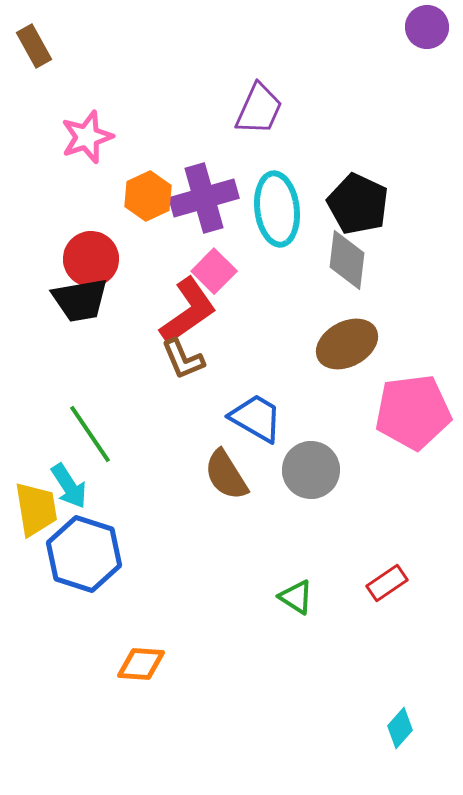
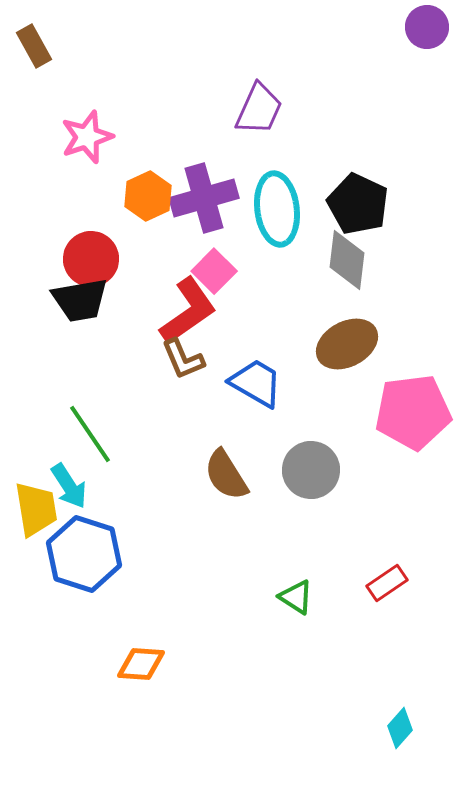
blue trapezoid: moved 35 px up
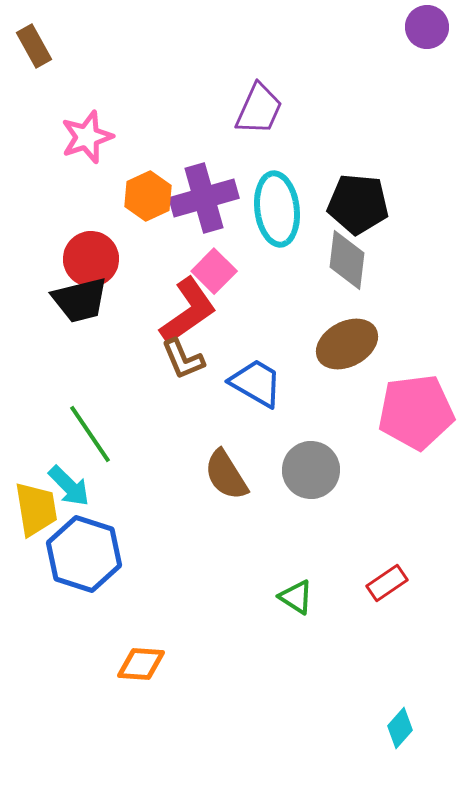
black pentagon: rotated 20 degrees counterclockwise
black trapezoid: rotated 4 degrees counterclockwise
pink pentagon: moved 3 px right
cyan arrow: rotated 12 degrees counterclockwise
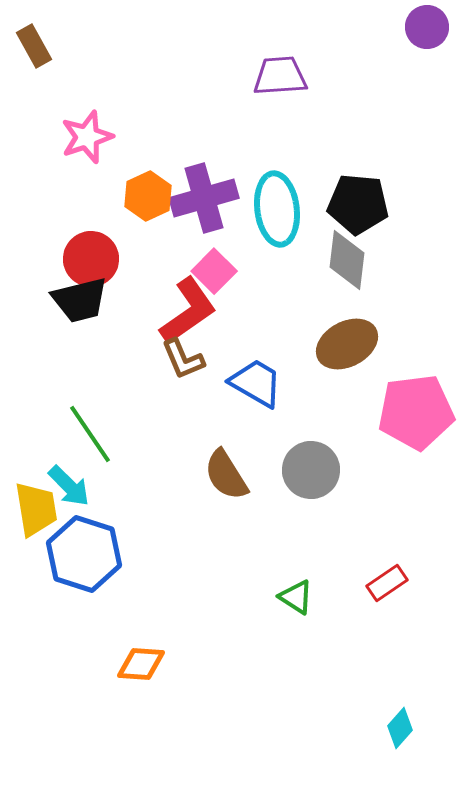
purple trapezoid: moved 21 px right, 33 px up; rotated 118 degrees counterclockwise
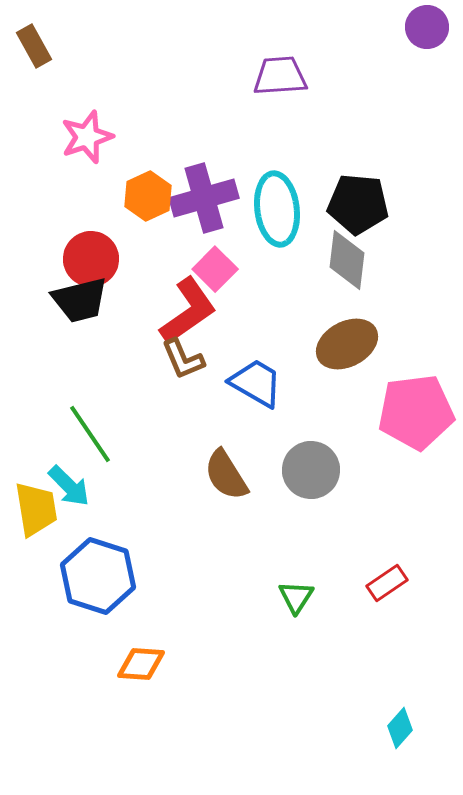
pink square: moved 1 px right, 2 px up
blue hexagon: moved 14 px right, 22 px down
green triangle: rotated 30 degrees clockwise
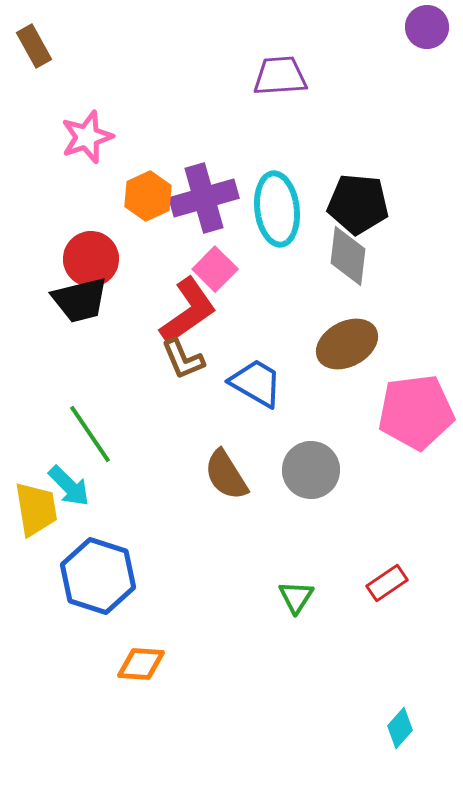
gray diamond: moved 1 px right, 4 px up
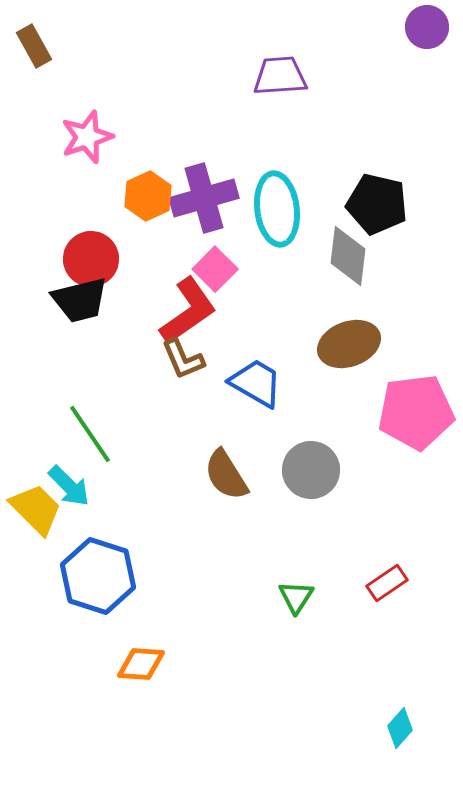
black pentagon: moved 19 px right; rotated 8 degrees clockwise
brown ellipse: moved 2 px right; rotated 8 degrees clockwise
yellow trapezoid: rotated 36 degrees counterclockwise
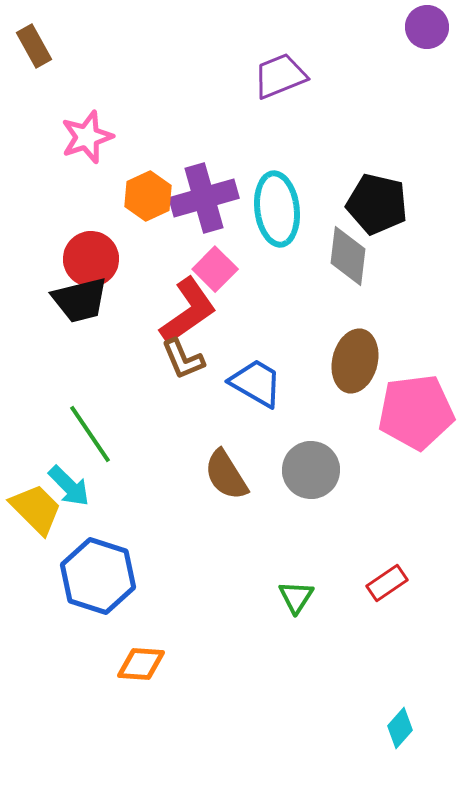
purple trapezoid: rotated 18 degrees counterclockwise
brown ellipse: moved 6 px right, 17 px down; rotated 56 degrees counterclockwise
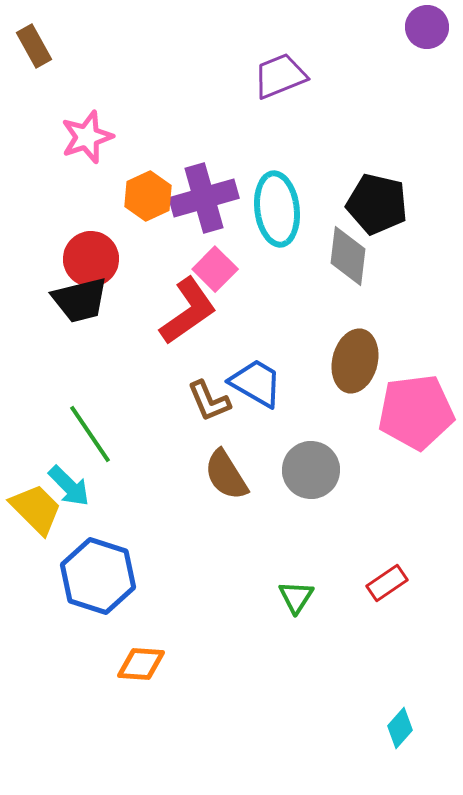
brown L-shape: moved 26 px right, 42 px down
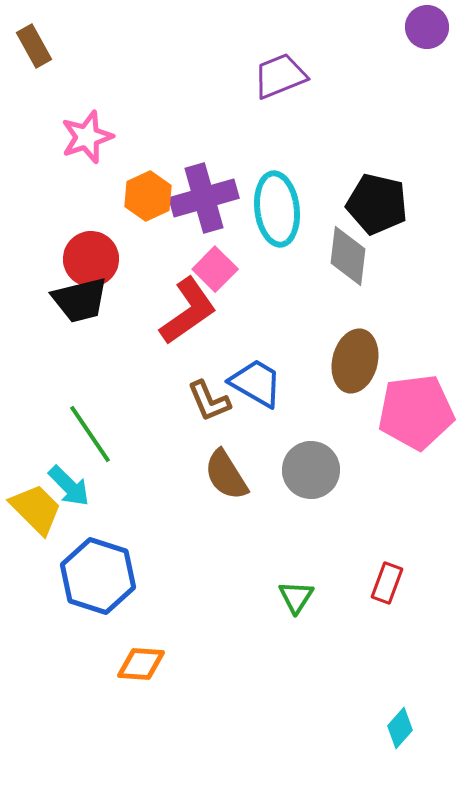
red rectangle: rotated 36 degrees counterclockwise
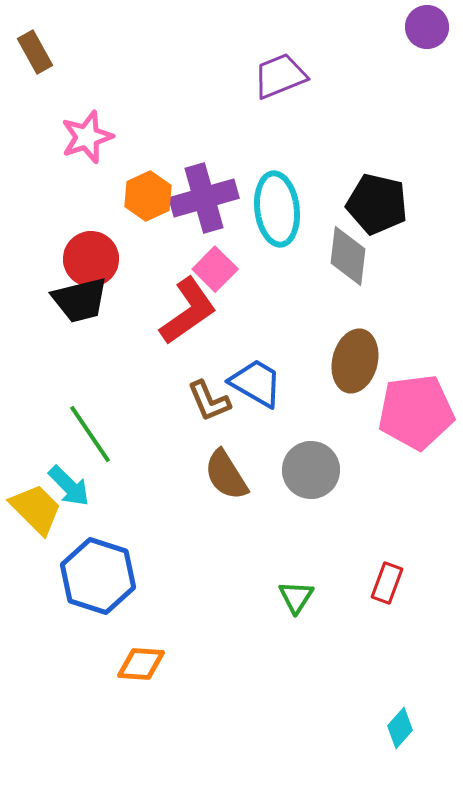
brown rectangle: moved 1 px right, 6 px down
